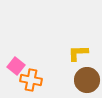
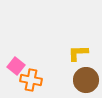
brown circle: moved 1 px left
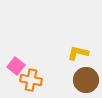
yellow L-shape: rotated 15 degrees clockwise
